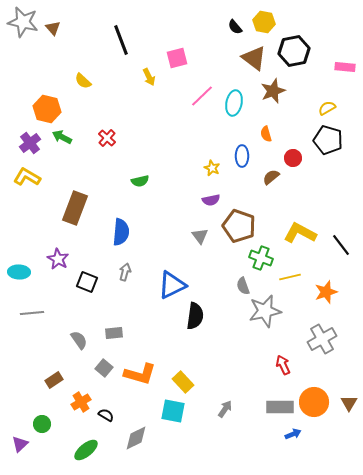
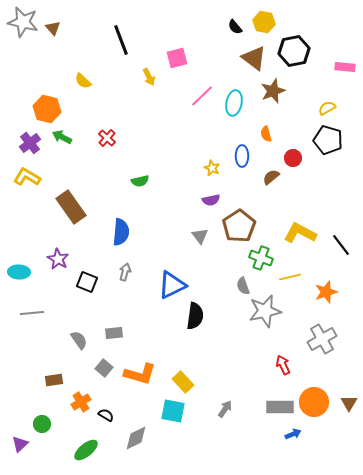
brown rectangle at (75, 208): moved 4 px left, 1 px up; rotated 56 degrees counterclockwise
brown pentagon at (239, 226): rotated 20 degrees clockwise
brown rectangle at (54, 380): rotated 24 degrees clockwise
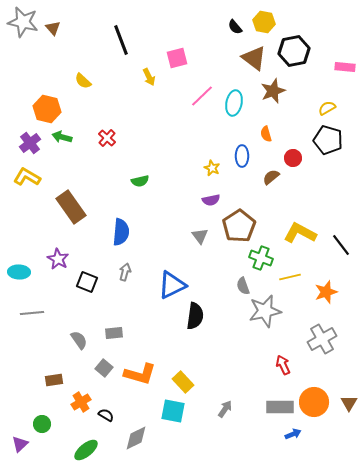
green arrow at (62, 137): rotated 12 degrees counterclockwise
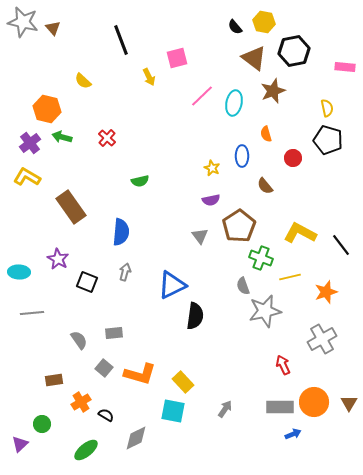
yellow semicircle at (327, 108): rotated 108 degrees clockwise
brown semicircle at (271, 177): moved 6 px left, 9 px down; rotated 90 degrees counterclockwise
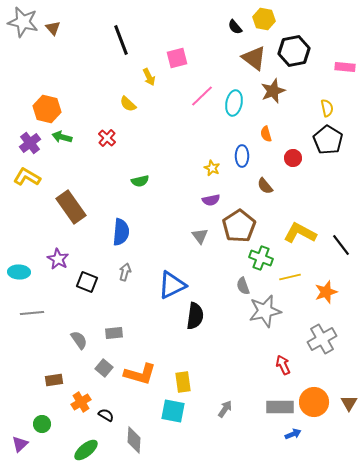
yellow hexagon at (264, 22): moved 3 px up
yellow semicircle at (83, 81): moved 45 px right, 23 px down
black pentagon at (328, 140): rotated 16 degrees clockwise
yellow rectangle at (183, 382): rotated 35 degrees clockwise
gray diamond at (136, 438): moved 2 px left, 2 px down; rotated 60 degrees counterclockwise
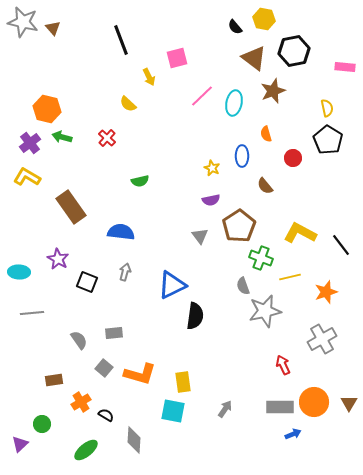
blue semicircle at (121, 232): rotated 88 degrees counterclockwise
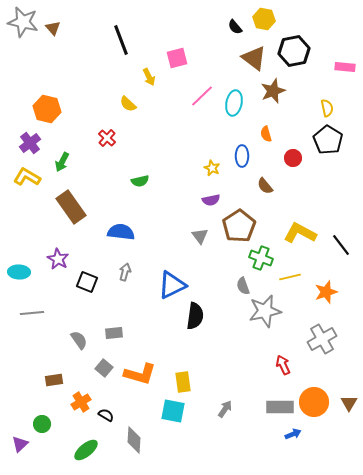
green arrow at (62, 137): moved 25 px down; rotated 78 degrees counterclockwise
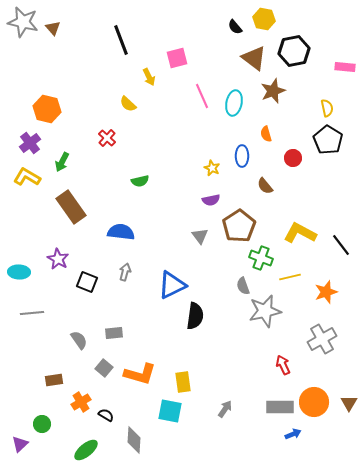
pink line at (202, 96): rotated 70 degrees counterclockwise
cyan square at (173, 411): moved 3 px left
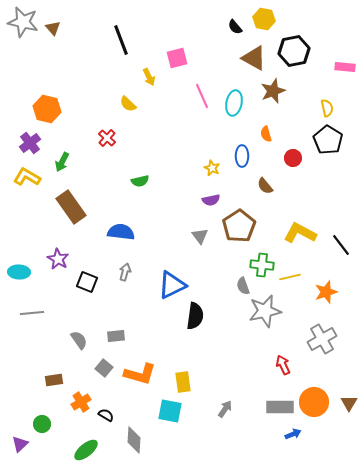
brown triangle at (254, 58): rotated 8 degrees counterclockwise
green cross at (261, 258): moved 1 px right, 7 px down; rotated 15 degrees counterclockwise
gray rectangle at (114, 333): moved 2 px right, 3 px down
